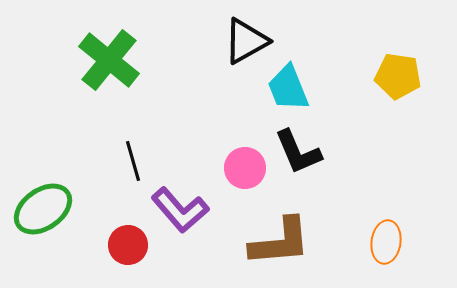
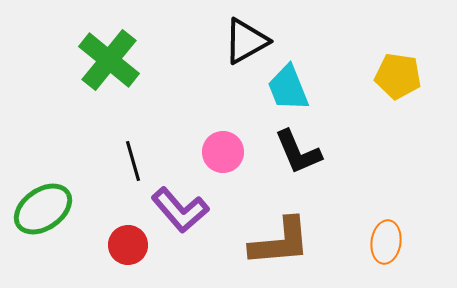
pink circle: moved 22 px left, 16 px up
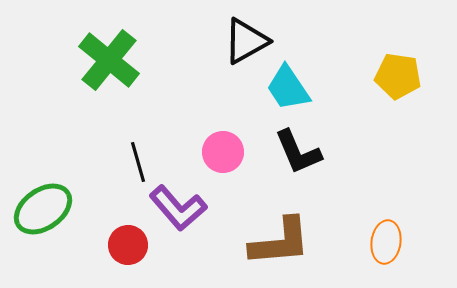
cyan trapezoid: rotated 12 degrees counterclockwise
black line: moved 5 px right, 1 px down
purple L-shape: moved 2 px left, 2 px up
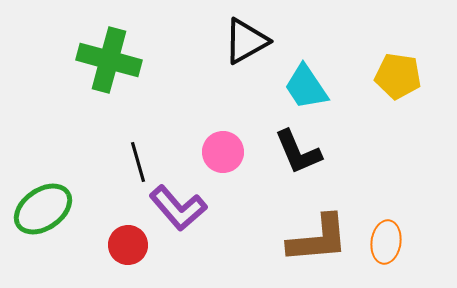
green cross: rotated 24 degrees counterclockwise
cyan trapezoid: moved 18 px right, 1 px up
brown L-shape: moved 38 px right, 3 px up
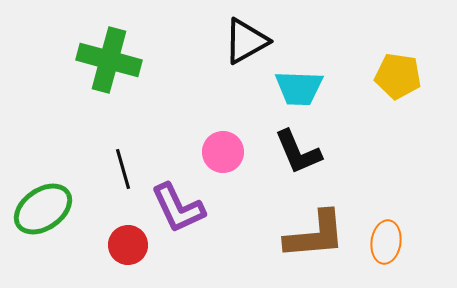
cyan trapezoid: moved 7 px left, 1 px down; rotated 54 degrees counterclockwise
black line: moved 15 px left, 7 px down
purple L-shape: rotated 16 degrees clockwise
brown L-shape: moved 3 px left, 4 px up
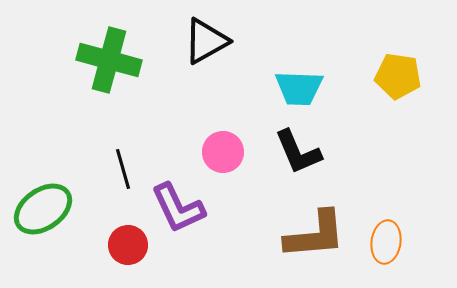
black triangle: moved 40 px left
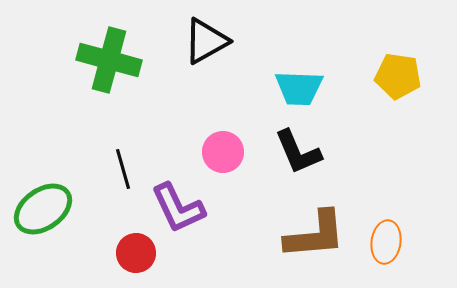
red circle: moved 8 px right, 8 px down
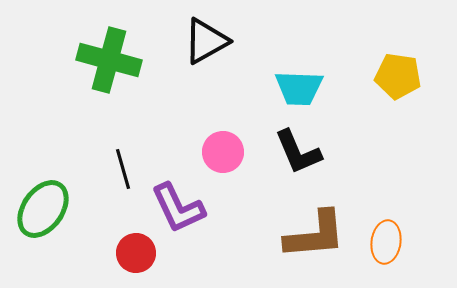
green ellipse: rotated 20 degrees counterclockwise
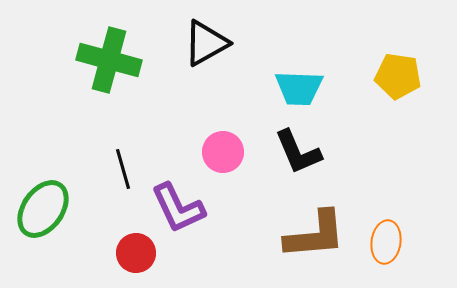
black triangle: moved 2 px down
